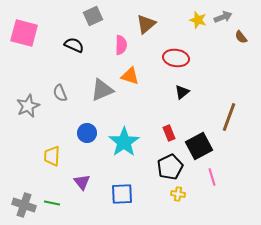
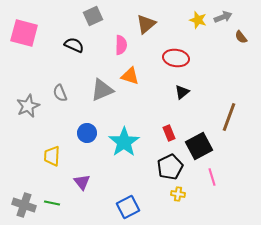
blue square: moved 6 px right, 13 px down; rotated 25 degrees counterclockwise
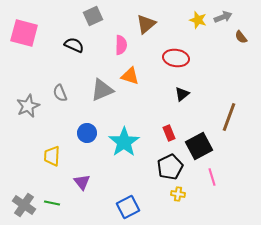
black triangle: moved 2 px down
gray cross: rotated 15 degrees clockwise
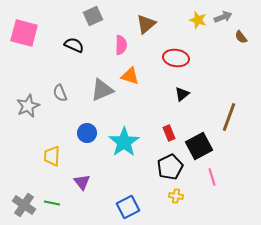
yellow cross: moved 2 px left, 2 px down
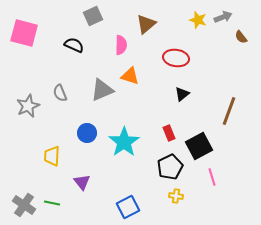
brown line: moved 6 px up
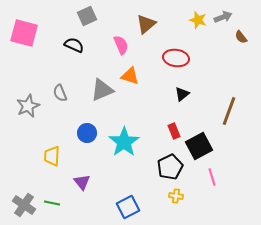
gray square: moved 6 px left
pink semicircle: rotated 24 degrees counterclockwise
red rectangle: moved 5 px right, 2 px up
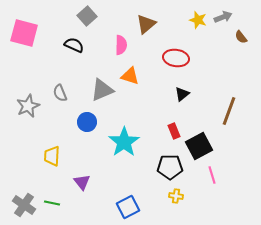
gray square: rotated 18 degrees counterclockwise
pink semicircle: rotated 24 degrees clockwise
blue circle: moved 11 px up
black pentagon: rotated 25 degrees clockwise
pink line: moved 2 px up
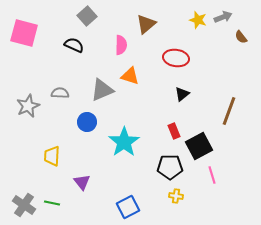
gray semicircle: rotated 114 degrees clockwise
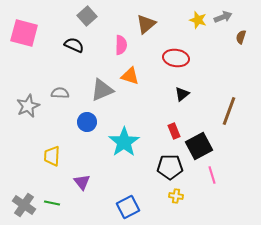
brown semicircle: rotated 56 degrees clockwise
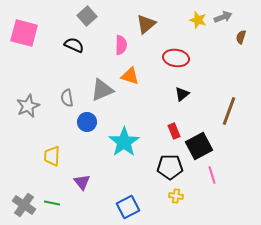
gray semicircle: moved 7 px right, 5 px down; rotated 102 degrees counterclockwise
